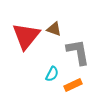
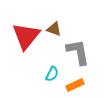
orange rectangle: moved 2 px right
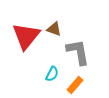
orange rectangle: rotated 24 degrees counterclockwise
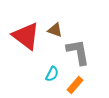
brown triangle: moved 1 px right, 1 px down
red triangle: rotated 32 degrees counterclockwise
